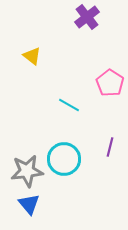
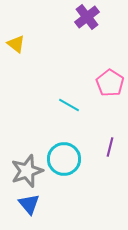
yellow triangle: moved 16 px left, 12 px up
gray star: rotated 12 degrees counterclockwise
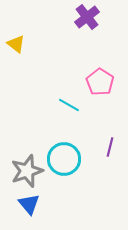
pink pentagon: moved 10 px left, 1 px up
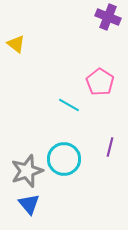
purple cross: moved 21 px right; rotated 30 degrees counterclockwise
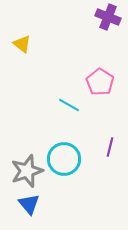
yellow triangle: moved 6 px right
